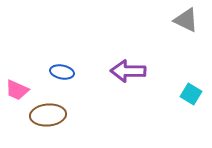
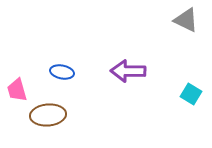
pink trapezoid: rotated 50 degrees clockwise
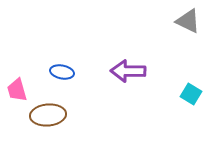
gray triangle: moved 2 px right, 1 px down
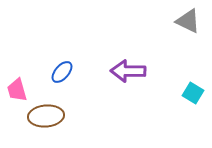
blue ellipse: rotated 60 degrees counterclockwise
cyan square: moved 2 px right, 1 px up
brown ellipse: moved 2 px left, 1 px down
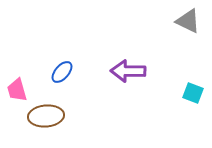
cyan square: rotated 10 degrees counterclockwise
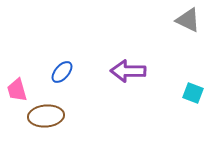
gray triangle: moved 1 px up
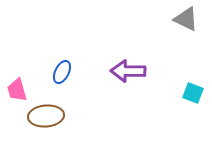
gray triangle: moved 2 px left, 1 px up
blue ellipse: rotated 15 degrees counterclockwise
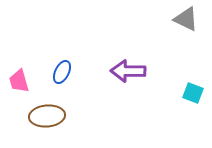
pink trapezoid: moved 2 px right, 9 px up
brown ellipse: moved 1 px right
